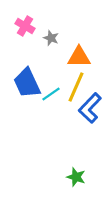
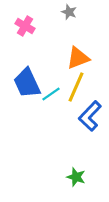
gray star: moved 18 px right, 26 px up
orange triangle: moved 1 px left, 1 px down; rotated 20 degrees counterclockwise
blue L-shape: moved 8 px down
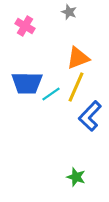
blue trapezoid: rotated 64 degrees counterclockwise
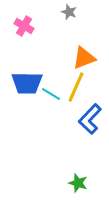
pink cross: moved 1 px left
orange triangle: moved 6 px right
cyan line: rotated 66 degrees clockwise
blue L-shape: moved 3 px down
green star: moved 2 px right, 6 px down
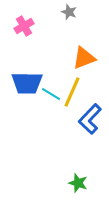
pink cross: rotated 30 degrees clockwise
yellow line: moved 4 px left, 5 px down
